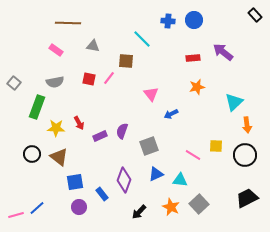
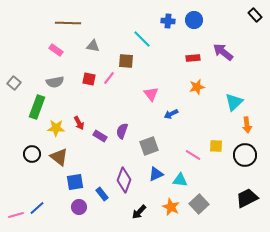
purple rectangle at (100, 136): rotated 56 degrees clockwise
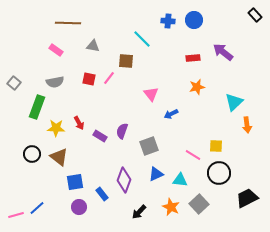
black circle at (245, 155): moved 26 px left, 18 px down
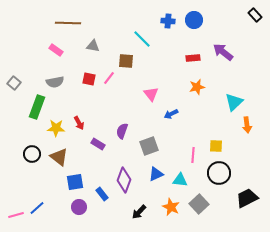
purple rectangle at (100, 136): moved 2 px left, 8 px down
pink line at (193, 155): rotated 63 degrees clockwise
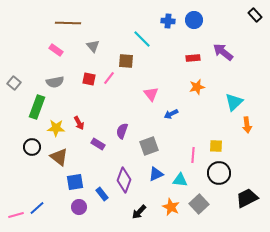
gray triangle at (93, 46): rotated 40 degrees clockwise
black circle at (32, 154): moved 7 px up
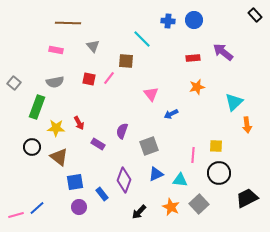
pink rectangle at (56, 50): rotated 24 degrees counterclockwise
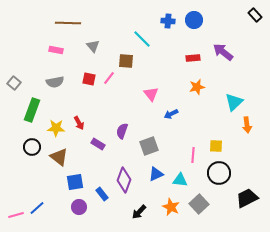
green rectangle at (37, 107): moved 5 px left, 3 px down
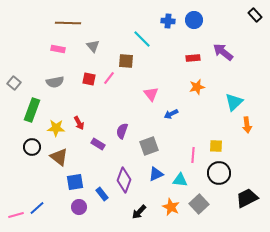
pink rectangle at (56, 50): moved 2 px right, 1 px up
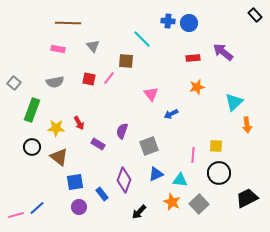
blue circle at (194, 20): moved 5 px left, 3 px down
orange star at (171, 207): moved 1 px right, 5 px up
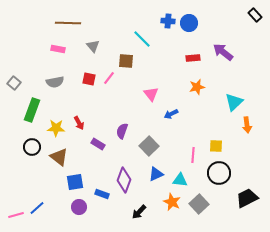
gray square at (149, 146): rotated 24 degrees counterclockwise
blue rectangle at (102, 194): rotated 32 degrees counterclockwise
